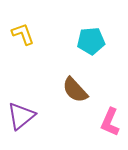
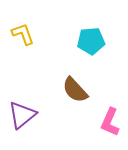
purple triangle: moved 1 px right, 1 px up
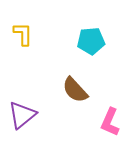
yellow L-shape: rotated 20 degrees clockwise
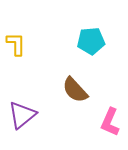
yellow L-shape: moved 7 px left, 10 px down
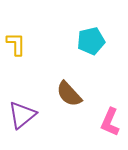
cyan pentagon: rotated 8 degrees counterclockwise
brown semicircle: moved 6 px left, 4 px down
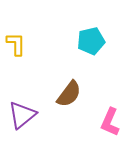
brown semicircle: rotated 100 degrees counterclockwise
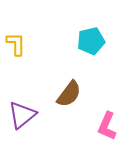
pink L-shape: moved 3 px left, 4 px down
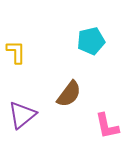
yellow L-shape: moved 8 px down
pink L-shape: rotated 36 degrees counterclockwise
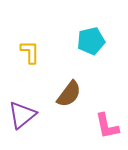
yellow L-shape: moved 14 px right
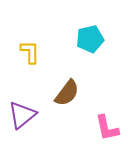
cyan pentagon: moved 1 px left, 2 px up
brown semicircle: moved 2 px left, 1 px up
pink L-shape: moved 2 px down
